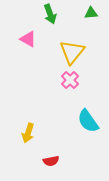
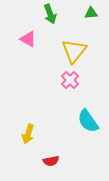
yellow triangle: moved 2 px right, 1 px up
yellow arrow: moved 1 px down
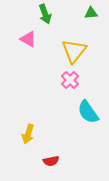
green arrow: moved 5 px left
cyan semicircle: moved 9 px up
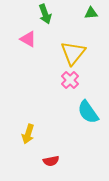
yellow triangle: moved 1 px left, 2 px down
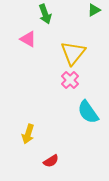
green triangle: moved 3 px right, 3 px up; rotated 24 degrees counterclockwise
red semicircle: rotated 21 degrees counterclockwise
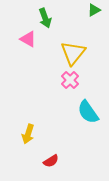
green arrow: moved 4 px down
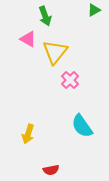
green arrow: moved 2 px up
yellow triangle: moved 18 px left, 1 px up
cyan semicircle: moved 6 px left, 14 px down
red semicircle: moved 9 px down; rotated 21 degrees clockwise
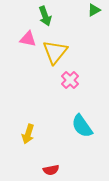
pink triangle: rotated 18 degrees counterclockwise
